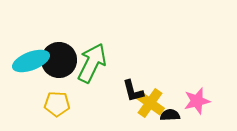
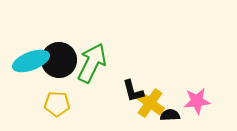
pink star: rotated 8 degrees clockwise
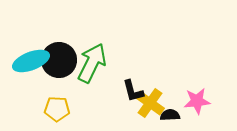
yellow pentagon: moved 5 px down
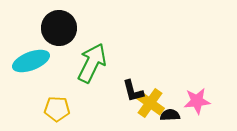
black circle: moved 32 px up
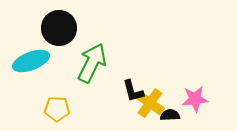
pink star: moved 2 px left, 2 px up
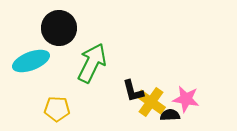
pink star: moved 9 px left; rotated 16 degrees clockwise
yellow cross: moved 1 px right, 1 px up
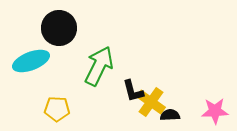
green arrow: moved 7 px right, 3 px down
pink star: moved 29 px right, 12 px down; rotated 12 degrees counterclockwise
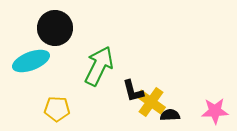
black circle: moved 4 px left
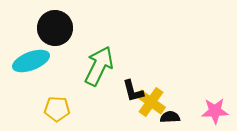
black semicircle: moved 2 px down
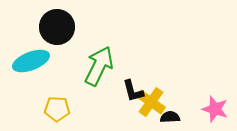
black circle: moved 2 px right, 1 px up
pink star: moved 2 px up; rotated 20 degrees clockwise
